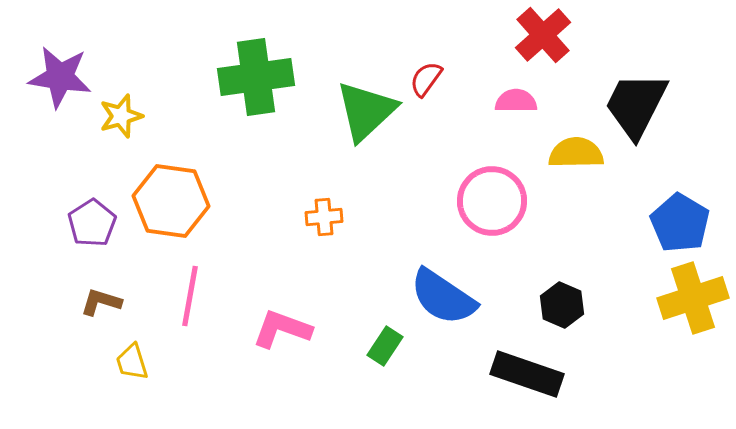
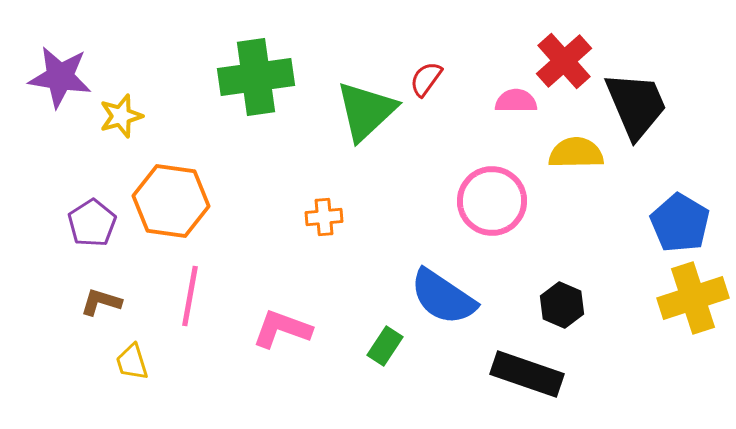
red cross: moved 21 px right, 26 px down
black trapezoid: rotated 130 degrees clockwise
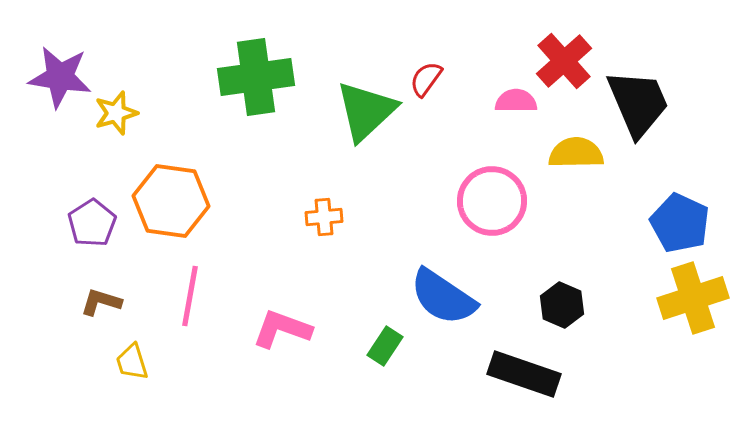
black trapezoid: moved 2 px right, 2 px up
yellow star: moved 5 px left, 3 px up
blue pentagon: rotated 6 degrees counterclockwise
black rectangle: moved 3 px left
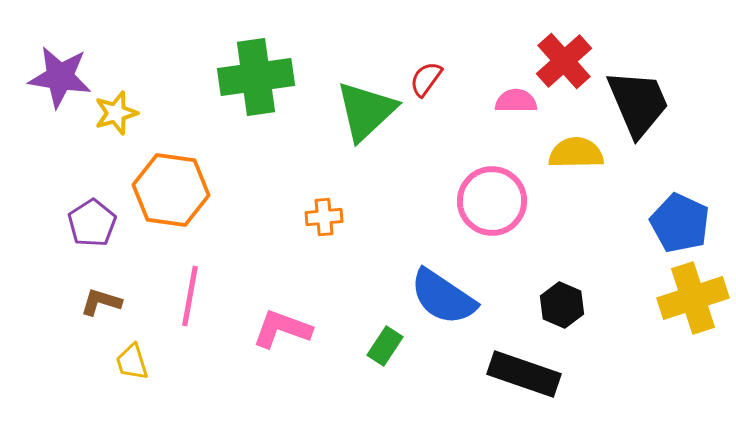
orange hexagon: moved 11 px up
